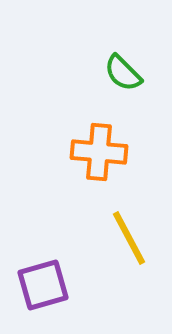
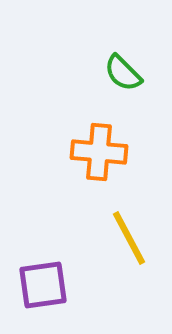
purple square: rotated 8 degrees clockwise
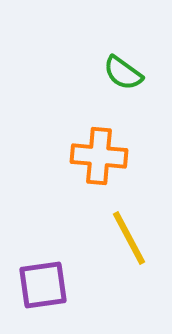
green semicircle: rotated 9 degrees counterclockwise
orange cross: moved 4 px down
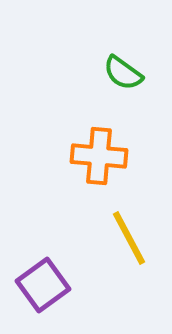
purple square: rotated 28 degrees counterclockwise
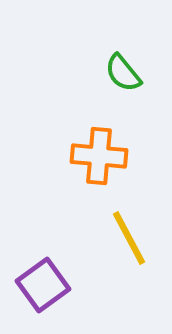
green semicircle: rotated 15 degrees clockwise
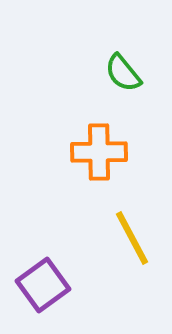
orange cross: moved 4 px up; rotated 6 degrees counterclockwise
yellow line: moved 3 px right
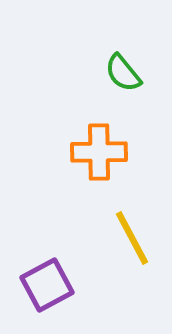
purple square: moved 4 px right; rotated 8 degrees clockwise
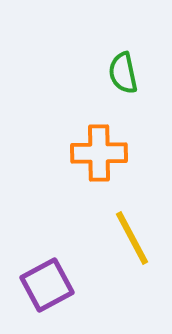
green semicircle: rotated 27 degrees clockwise
orange cross: moved 1 px down
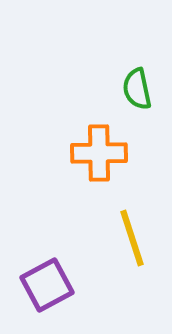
green semicircle: moved 14 px right, 16 px down
yellow line: rotated 10 degrees clockwise
